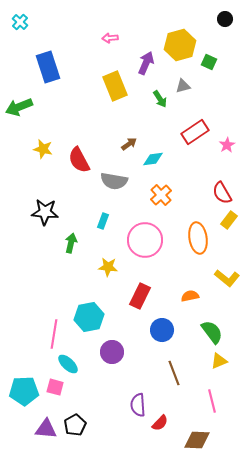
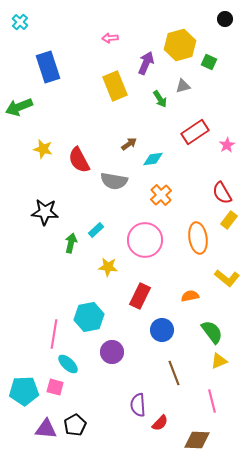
cyan rectangle at (103, 221): moved 7 px left, 9 px down; rotated 28 degrees clockwise
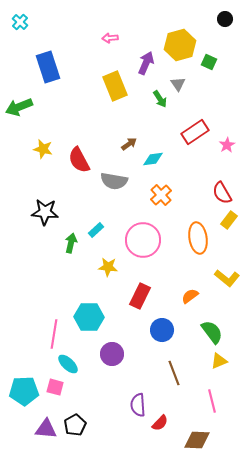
gray triangle at (183, 86): moved 5 px left, 2 px up; rotated 49 degrees counterclockwise
pink circle at (145, 240): moved 2 px left
orange semicircle at (190, 296): rotated 24 degrees counterclockwise
cyan hexagon at (89, 317): rotated 12 degrees clockwise
purple circle at (112, 352): moved 2 px down
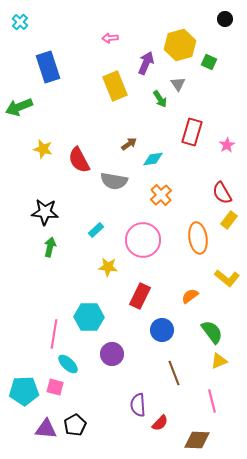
red rectangle at (195, 132): moved 3 px left; rotated 40 degrees counterclockwise
green arrow at (71, 243): moved 21 px left, 4 px down
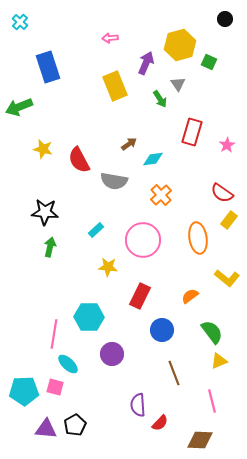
red semicircle at (222, 193): rotated 25 degrees counterclockwise
brown diamond at (197, 440): moved 3 px right
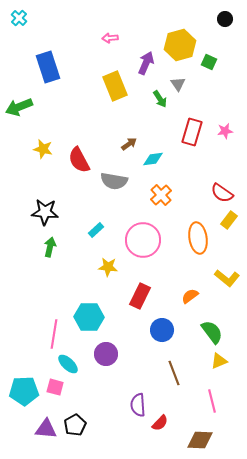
cyan cross at (20, 22): moved 1 px left, 4 px up
pink star at (227, 145): moved 2 px left, 14 px up; rotated 21 degrees clockwise
purple circle at (112, 354): moved 6 px left
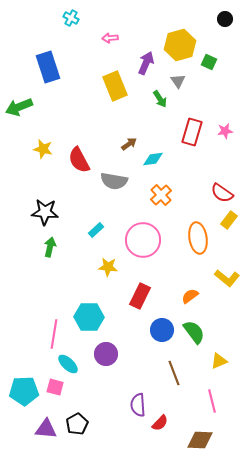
cyan cross at (19, 18): moved 52 px right; rotated 14 degrees counterclockwise
gray triangle at (178, 84): moved 3 px up
green semicircle at (212, 332): moved 18 px left
black pentagon at (75, 425): moved 2 px right, 1 px up
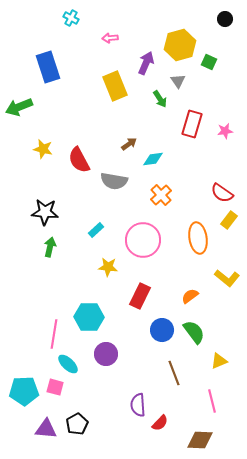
red rectangle at (192, 132): moved 8 px up
